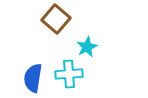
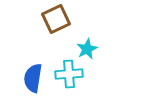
brown square: rotated 24 degrees clockwise
cyan star: moved 2 px down
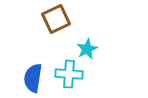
cyan cross: rotated 8 degrees clockwise
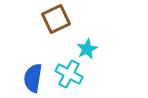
cyan cross: rotated 24 degrees clockwise
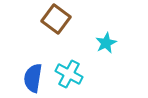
brown square: rotated 28 degrees counterclockwise
cyan star: moved 19 px right, 6 px up
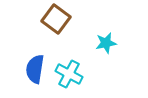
cyan star: rotated 15 degrees clockwise
blue semicircle: moved 2 px right, 9 px up
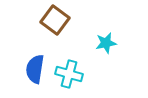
brown square: moved 1 px left, 1 px down
cyan cross: rotated 12 degrees counterclockwise
